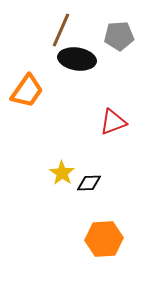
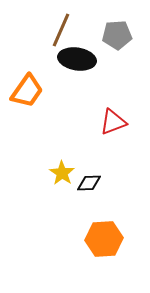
gray pentagon: moved 2 px left, 1 px up
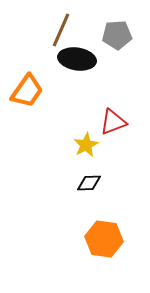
yellow star: moved 24 px right, 28 px up; rotated 10 degrees clockwise
orange hexagon: rotated 12 degrees clockwise
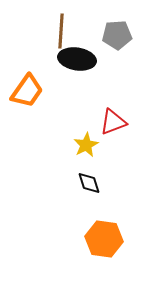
brown line: moved 1 px down; rotated 20 degrees counterclockwise
black diamond: rotated 75 degrees clockwise
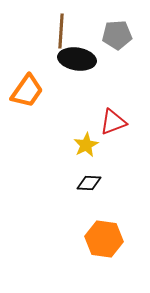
black diamond: rotated 70 degrees counterclockwise
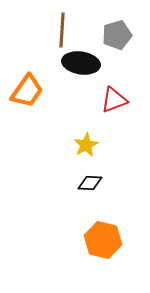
brown line: moved 1 px right, 1 px up
gray pentagon: rotated 12 degrees counterclockwise
black ellipse: moved 4 px right, 4 px down
red triangle: moved 1 px right, 22 px up
black diamond: moved 1 px right
orange hexagon: moved 1 px left, 1 px down; rotated 6 degrees clockwise
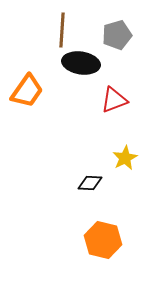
yellow star: moved 39 px right, 13 px down
